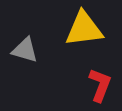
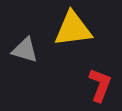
yellow triangle: moved 11 px left
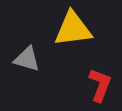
gray triangle: moved 2 px right, 9 px down
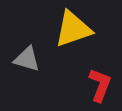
yellow triangle: rotated 12 degrees counterclockwise
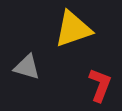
gray triangle: moved 8 px down
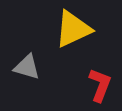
yellow triangle: rotated 6 degrees counterclockwise
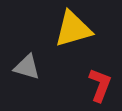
yellow triangle: rotated 9 degrees clockwise
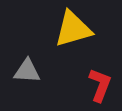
gray triangle: moved 4 px down; rotated 12 degrees counterclockwise
